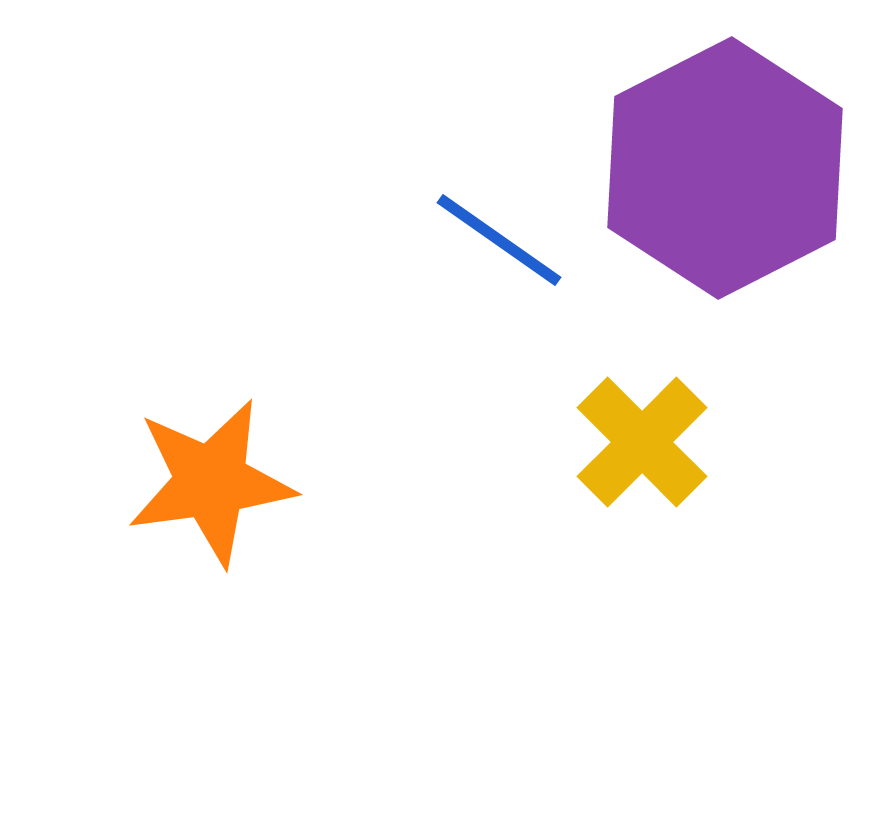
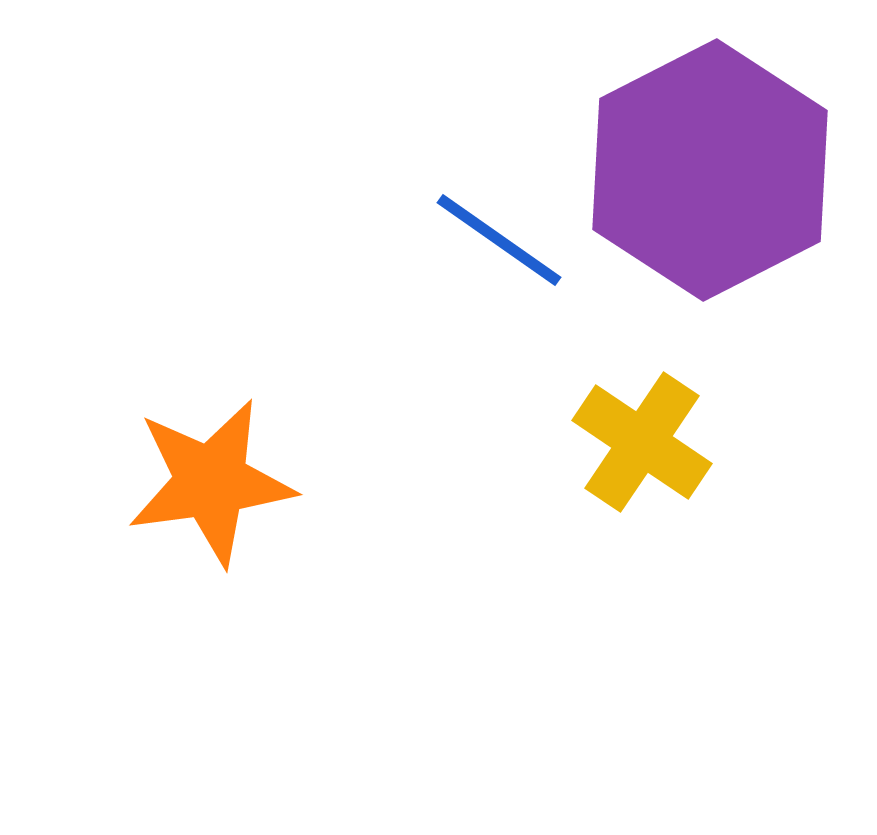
purple hexagon: moved 15 px left, 2 px down
yellow cross: rotated 11 degrees counterclockwise
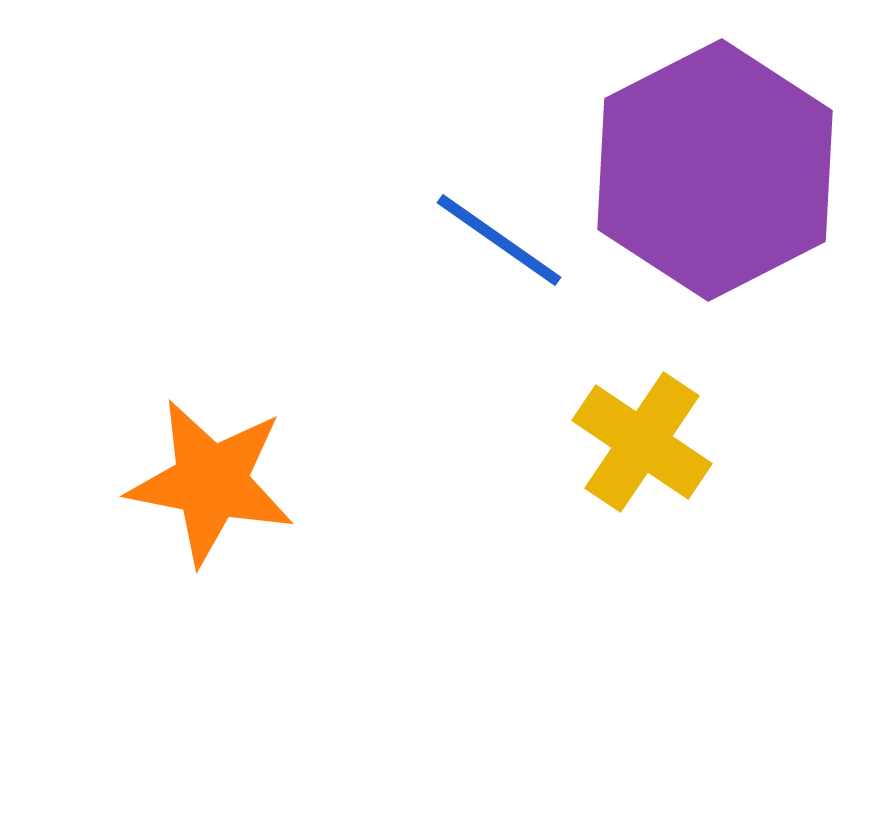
purple hexagon: moved 5 px right
orange star: rotated 19 degrees clockwise
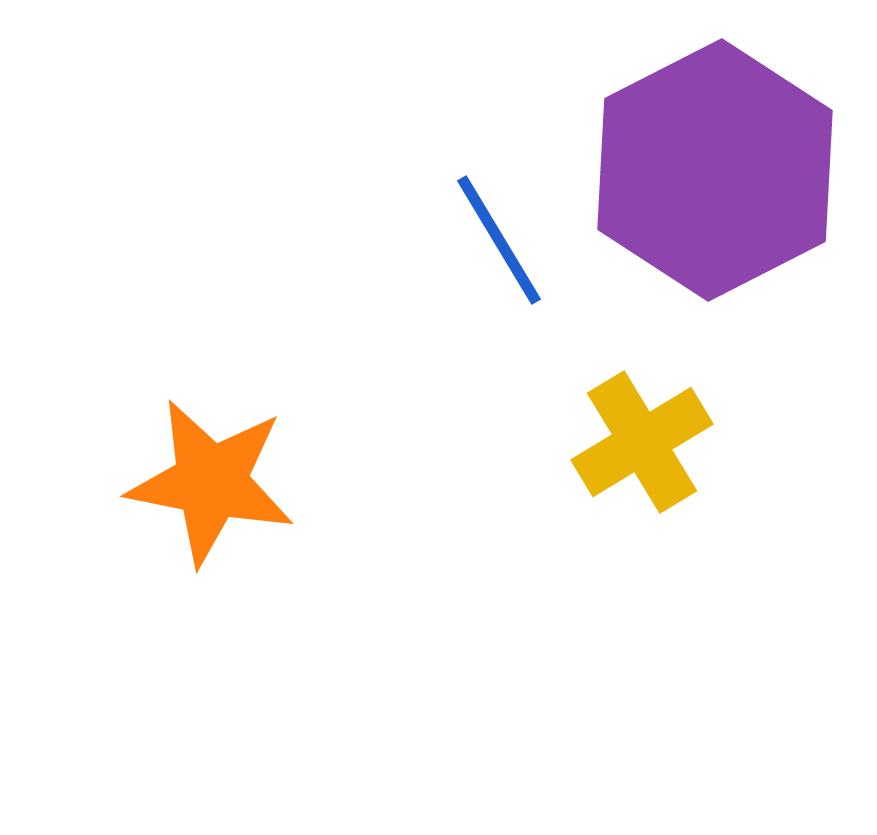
blue line: rotated 24 degrees clockwise
yellow cross: rotated 25 degrees clockwise
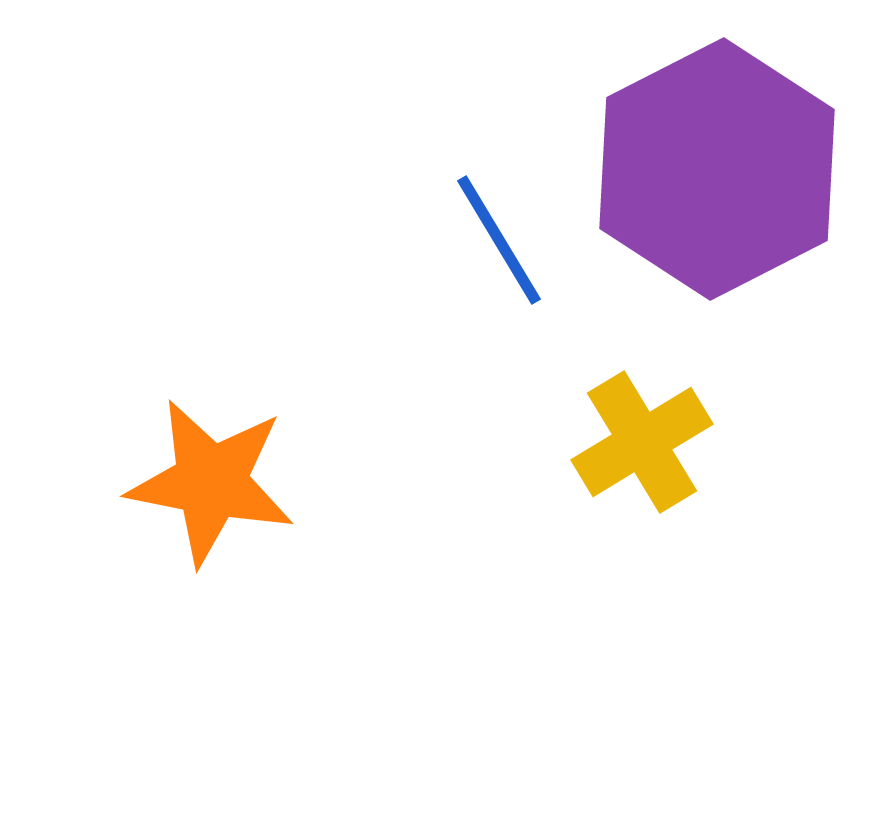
purple hexagon: moved 2 px right, 1 px up
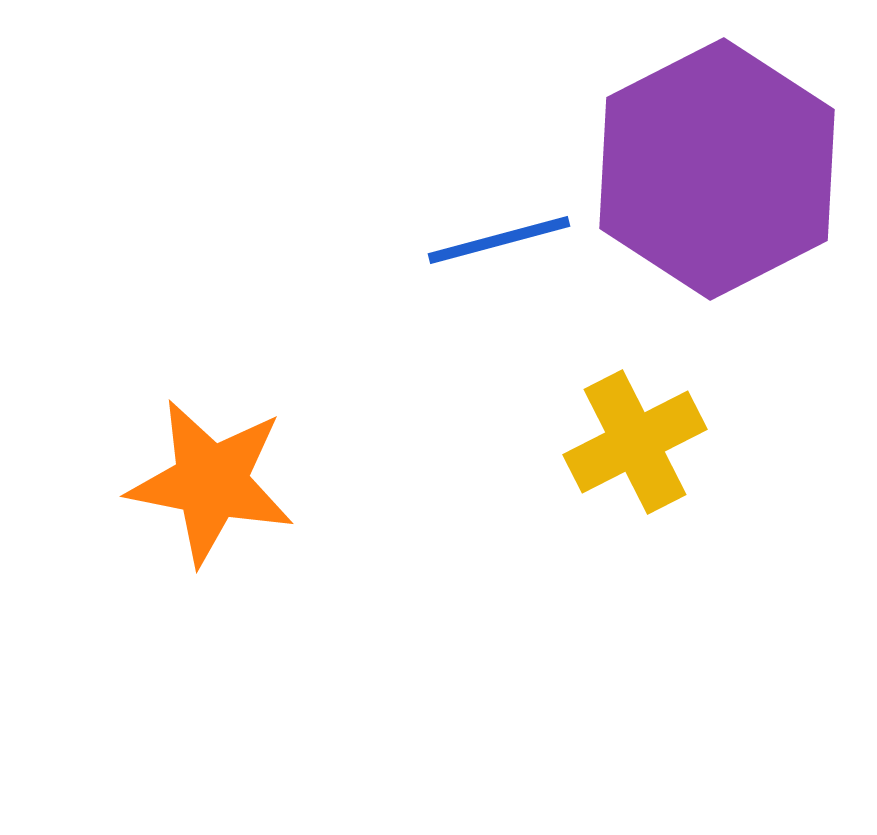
blue line: rotated 74 degrees counterclockwise
yellow cross: moved 7 px left; rotated 4 degrees clockwise
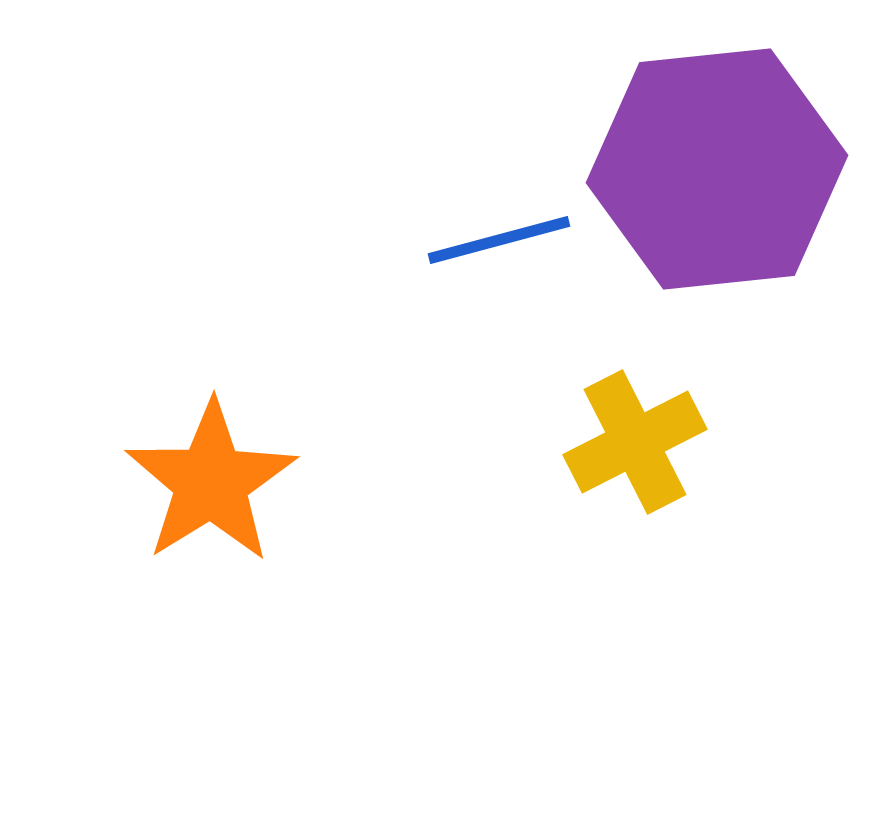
purple hexagon: rotated 21 degrees clockwise
orange star: rotated 29 degrees clockwise
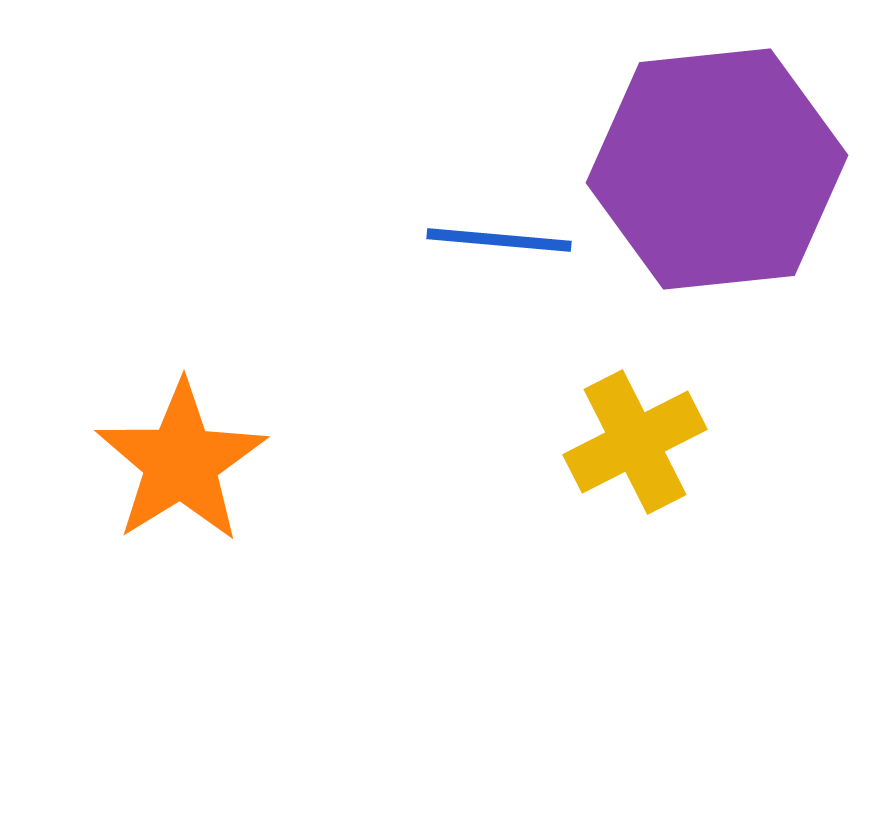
blue line: rotated 20 degrees clockwise
orange star: moved 30 px left, 20 px up
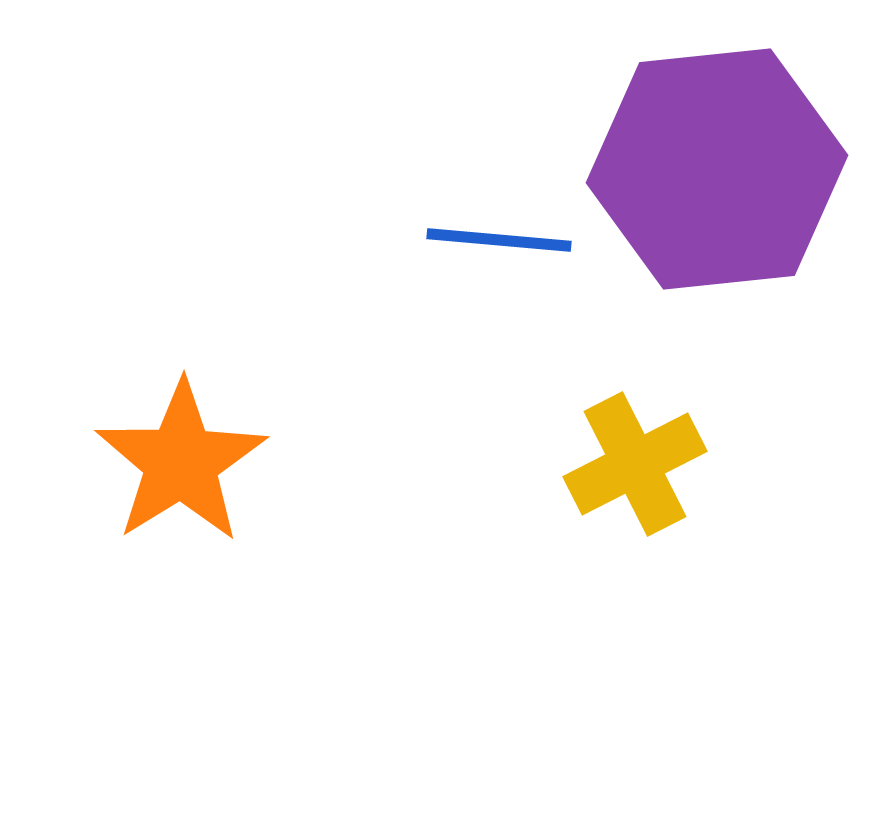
yellow cross: moved 22 px down
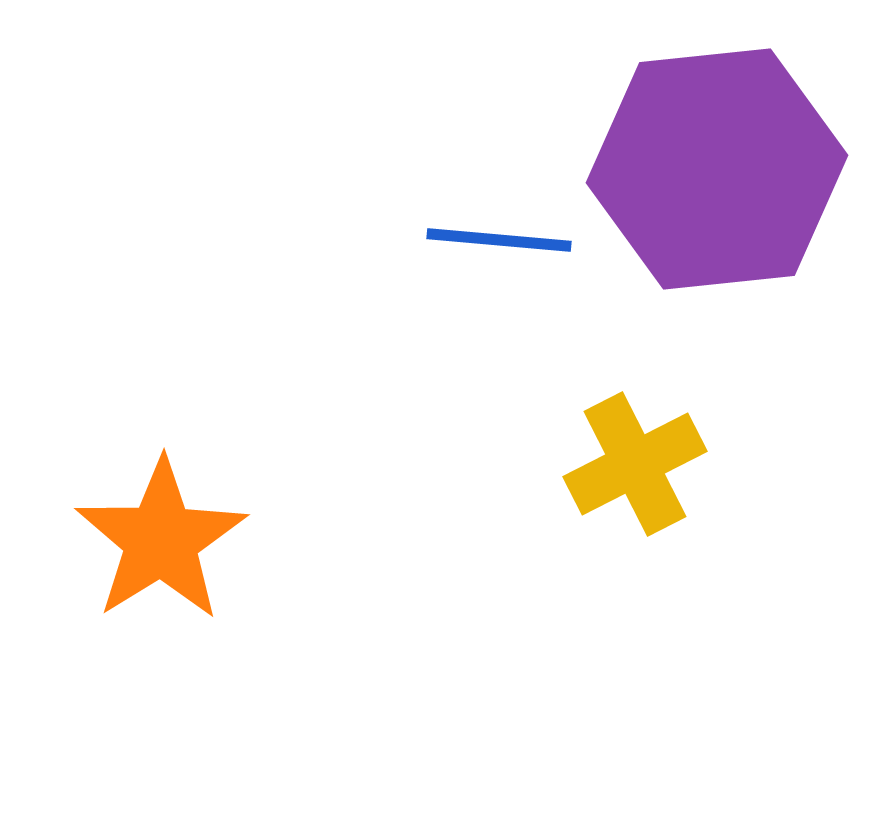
orange star: moved 20 px left, 78 px down
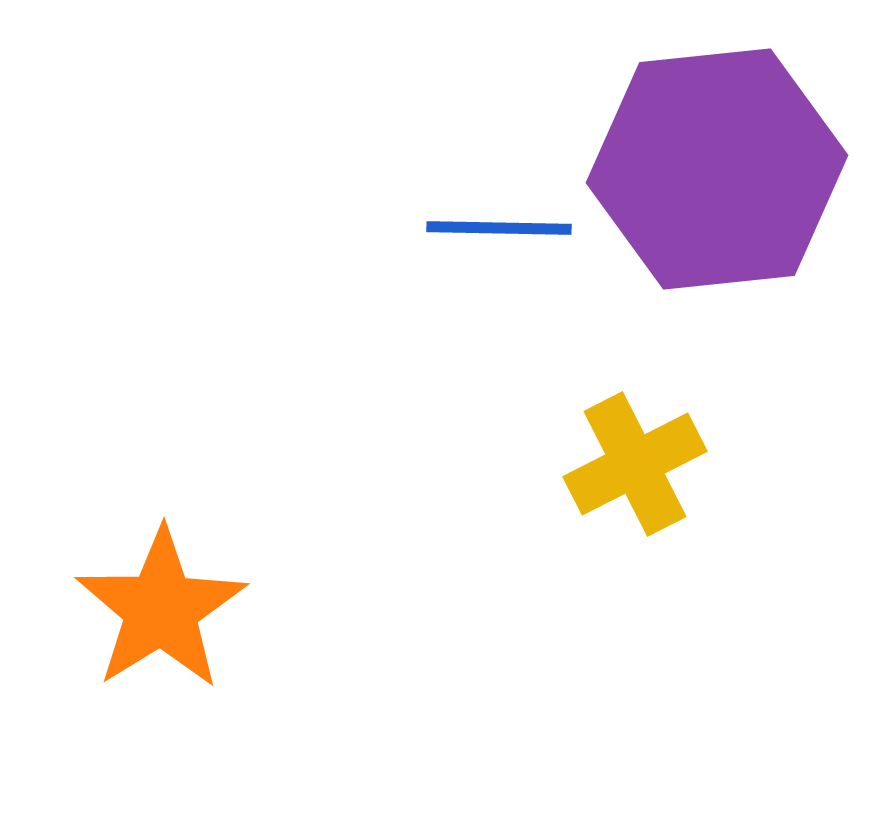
blue line: moved 12 px up; rotated 4 degrees counterclockwise
orange star: moved 69 px down
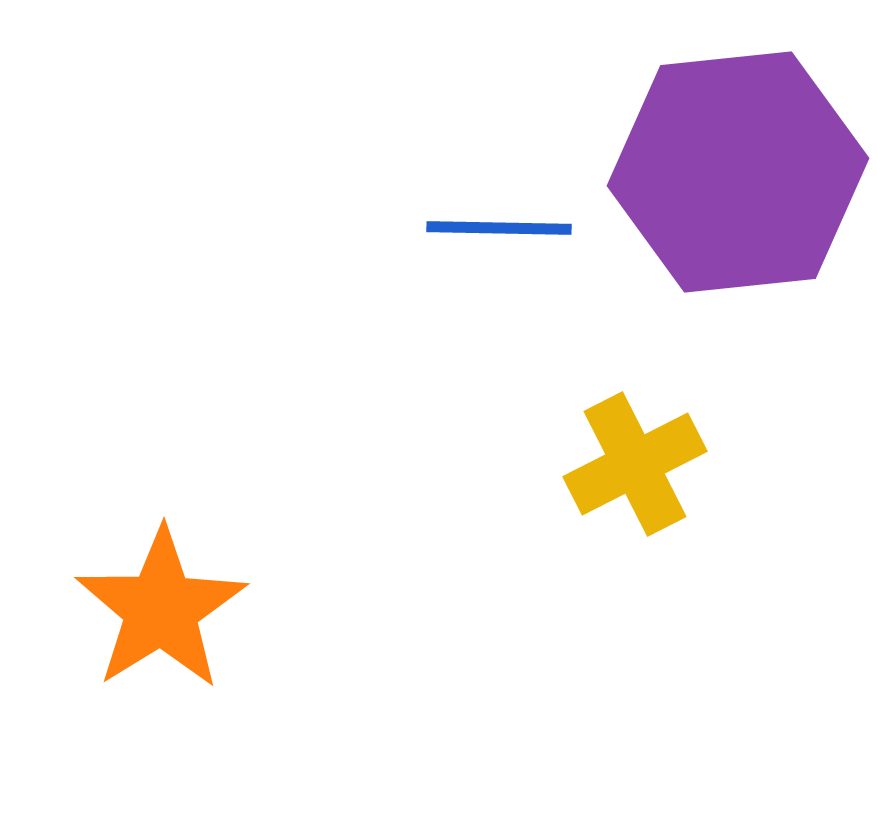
purple hexagon: moved 21 px right, 3 px down
